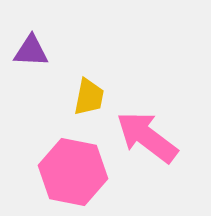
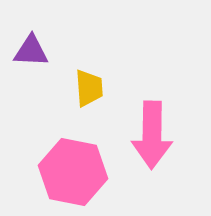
yellow trapezoid: moved 9 px up; rotated 15 degrees counterclockwise
pink arrow: moved 5 px right, 2 px up; rotated 126 degrees counterclockwise
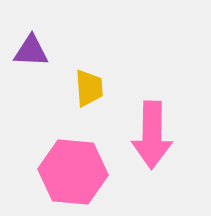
pink hexagon: rotated 6 degrees counterclockwise
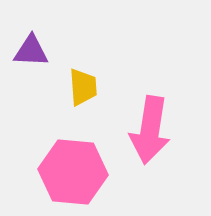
yellow trapezoid: moved 6 px left, 1 px up
pink arrow: moved 2 px left, 5 px up; rotated 8 degrees clockwise
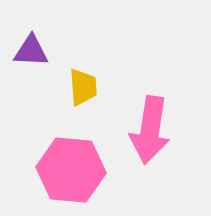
pink hexagon: moved 2 px left, 2 px up
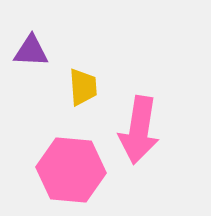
pink arrow: moved 11 px left
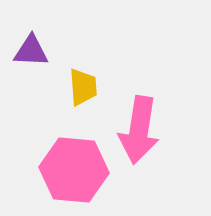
pink hexagon: moved 3 px right
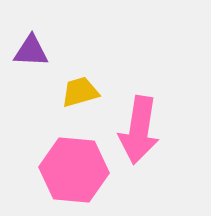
yellow trapezoid: moved 3 px left, 5 px down; rotated 102 degrees counterclockwise
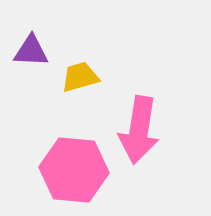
yellow trapezoid: moved 15 px up
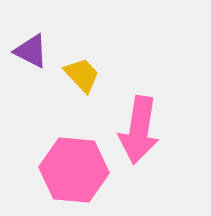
purple triangle: rotated 24 degrees clockwise
yellow trapezoid: moved 2 px right, 2 px up; rotated 63 degrees clockwise
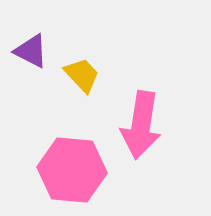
pink arrow: moved 2 px right, 5 px up
pink hexagon: moved 2 px left
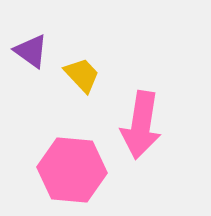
purple triangle: rotated 9 degrees clockwise
